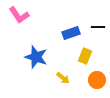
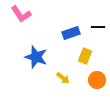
pink L-shape: moved 2 px right, 1 px up
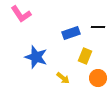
orange circle: moved 1 px right, 2 px up
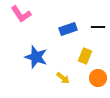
blue rectangle: moved 3 px left, 4 px up
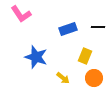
orange circle: moved 4 px left
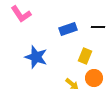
yellow arrow: moved 9 px right, 6 px down
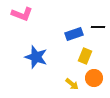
pink L-shape: moved 1 px right; rotated 35 degrees counterclockwise
blue rectangle: moved 6 px right, 5 px down
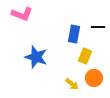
blue rectangle: rotated 60 degrees counterclockwise
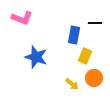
pink L-shape: moved 4 px down
black line: moved 3 px left, 4 px up
blue rectangle: moved 1 px down
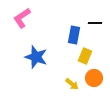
pink L-shape: rotated 125 degrees clockwise
